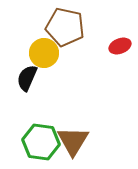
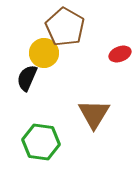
brown pentagon: rotated 18 degrees clockwise
red ellipse: moved 8 px down
brown triangle: moved 21 px right, 27 px up
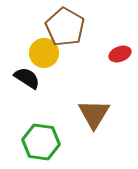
black semicircle: rotated 100 degrees clockwise
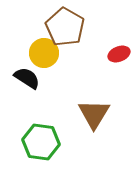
red ellipse: moved 1 px left
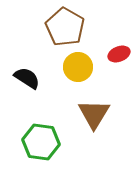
yellow circle: moved 34 px right, 14 px down
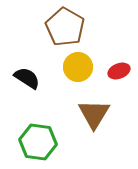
red ellipse: moved 17 px down
green hexagon: moved 3 px left
